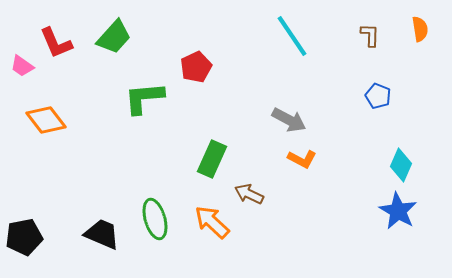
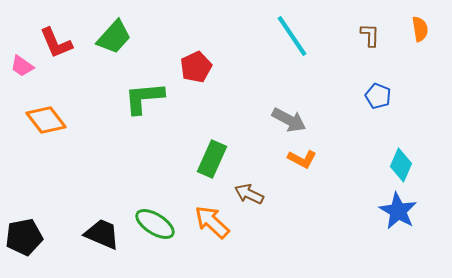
green ellipse: moved 5 px down; rotated 42 degrees counterclockwise
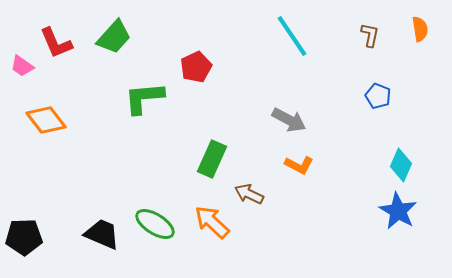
brown L-shape: rotated 10 degrees clockwise
orange L-shape: moved 3 px left, 6 px down
black pentagon: rotated 9 degrees clockwise
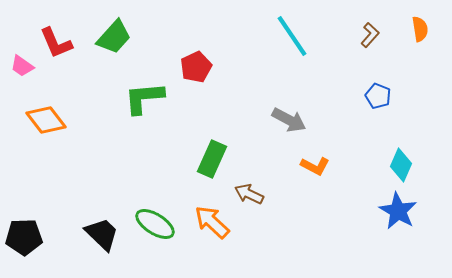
brown L-shape: rotated 30 degrees clockwise
orange L-shape: moved 16 px right, 1 px down
black trapezoid: rotated 21 degrees clockwise
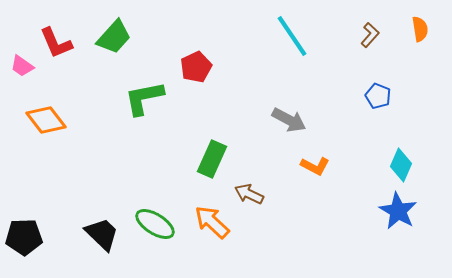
green L-shape: rotated 6 degrees counterclockwise
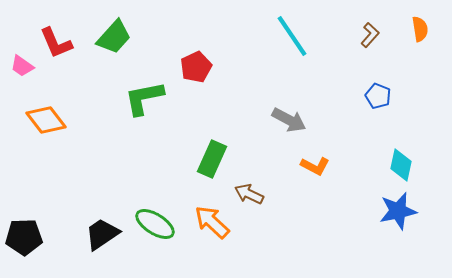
cyan diamond: rotated 12 degrees counterclockwise
blue star: rotated 30 degrees clockwise
black trapezoid: rotated 78 degrees counterclockwise
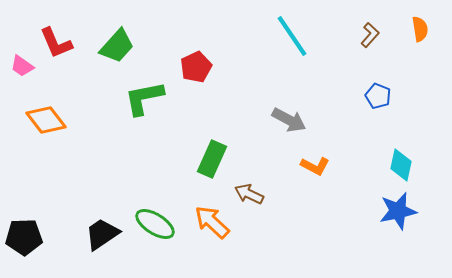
green trapezoid: moved 3 px right, 9 px down
